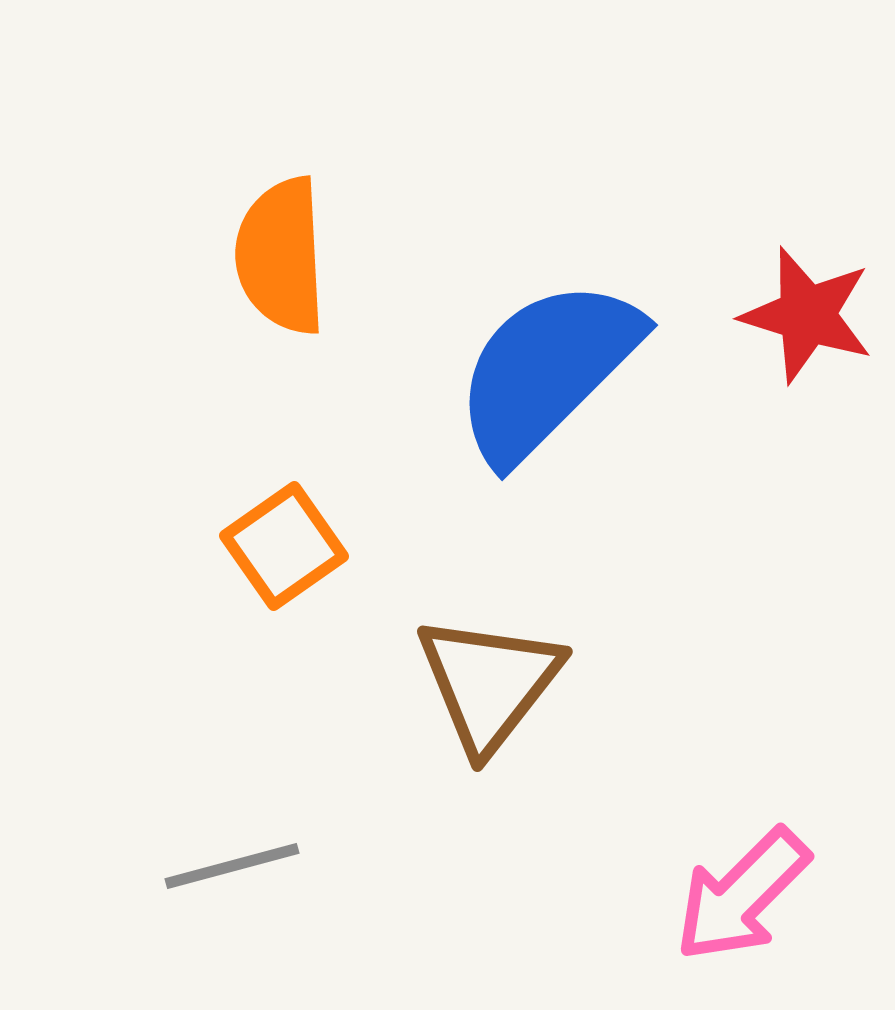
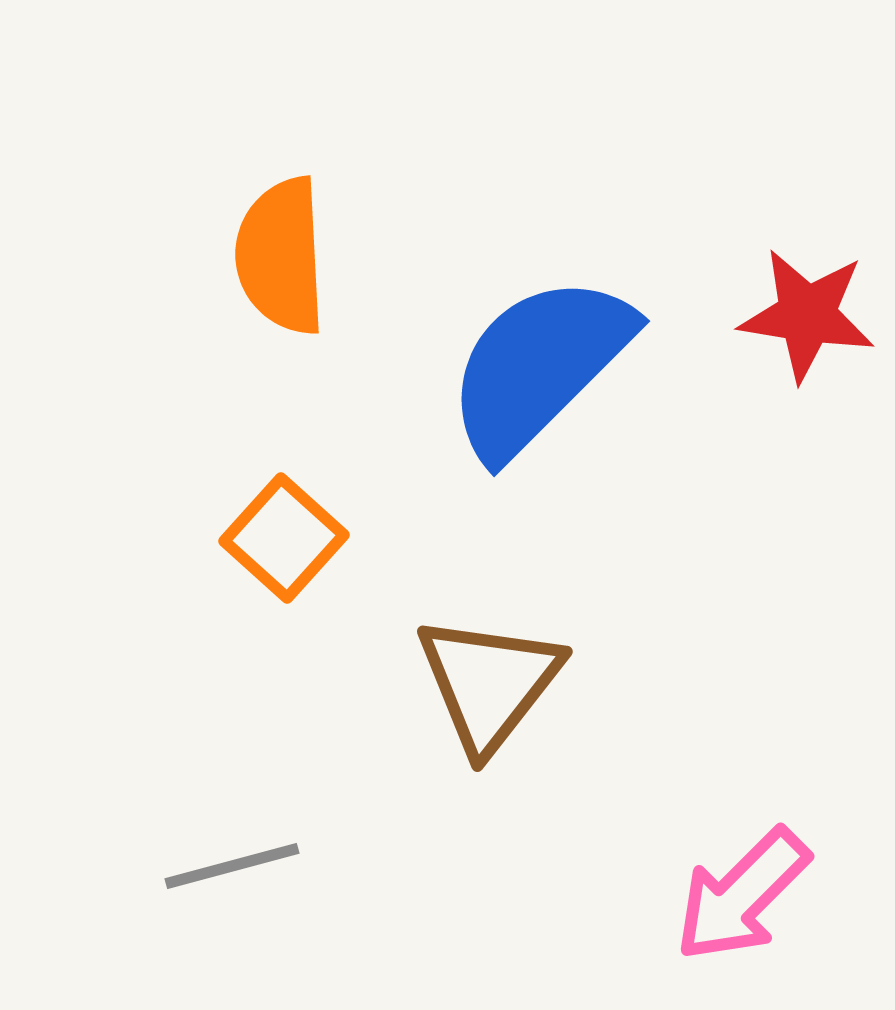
red star: rotated 8 degrees counterclockwise
blue semicircle: moved 8 px left, 4 px up
orange square: moved 8 px up; rotated 13 degrees counterclockwise
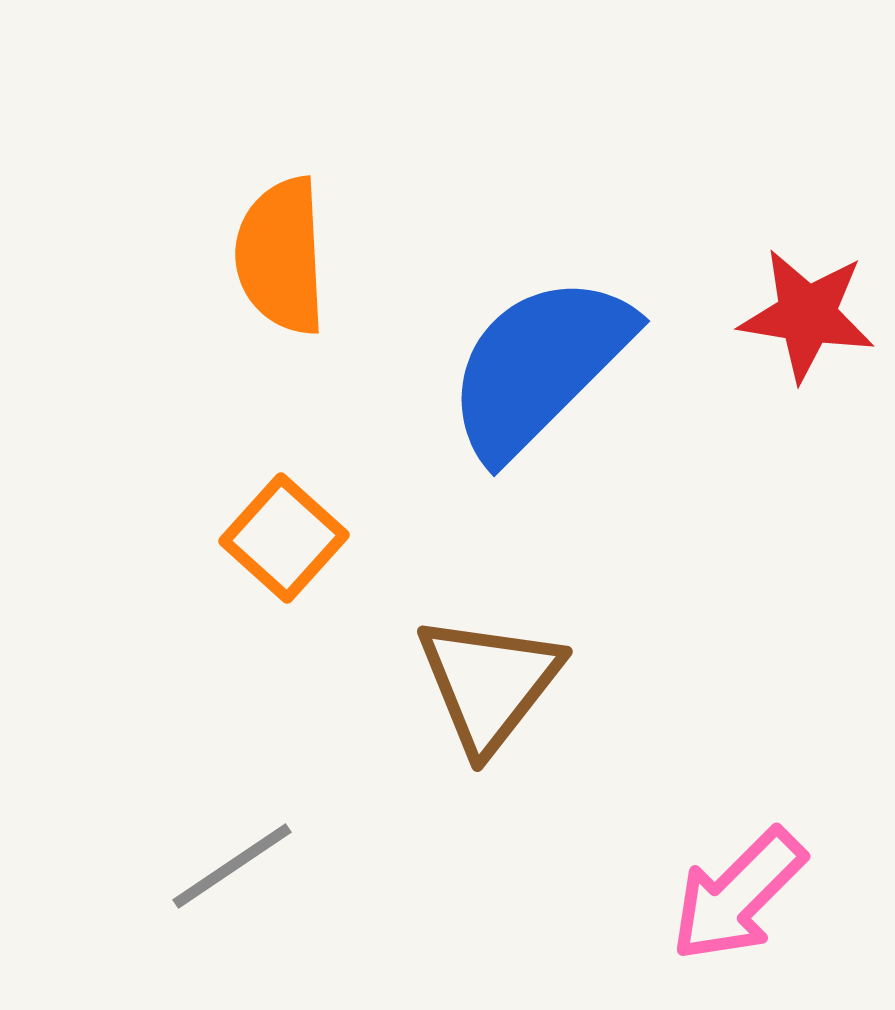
gray line: rotated 19 degrees counterclockwise
pink arrow: moved 4 px left
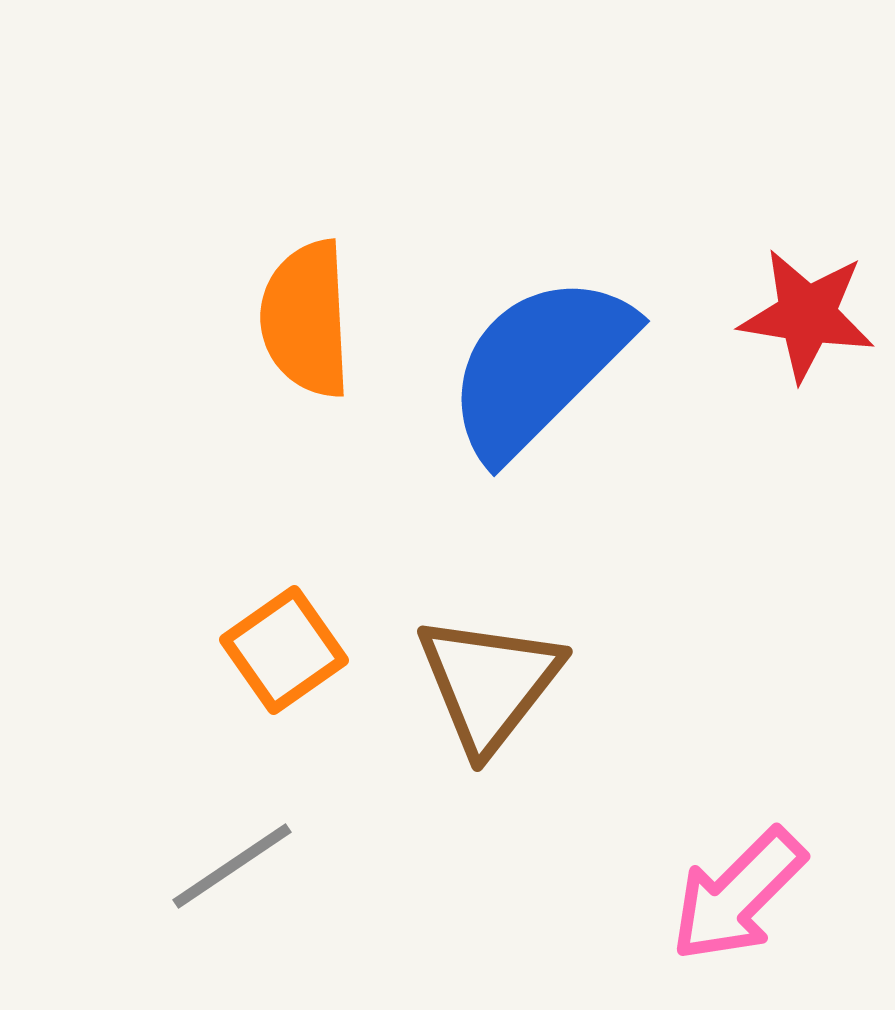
orange semicircle: moved 25 px right, 63 px down
orange square: moved 112 px down; rotated 13 degrees clockwise
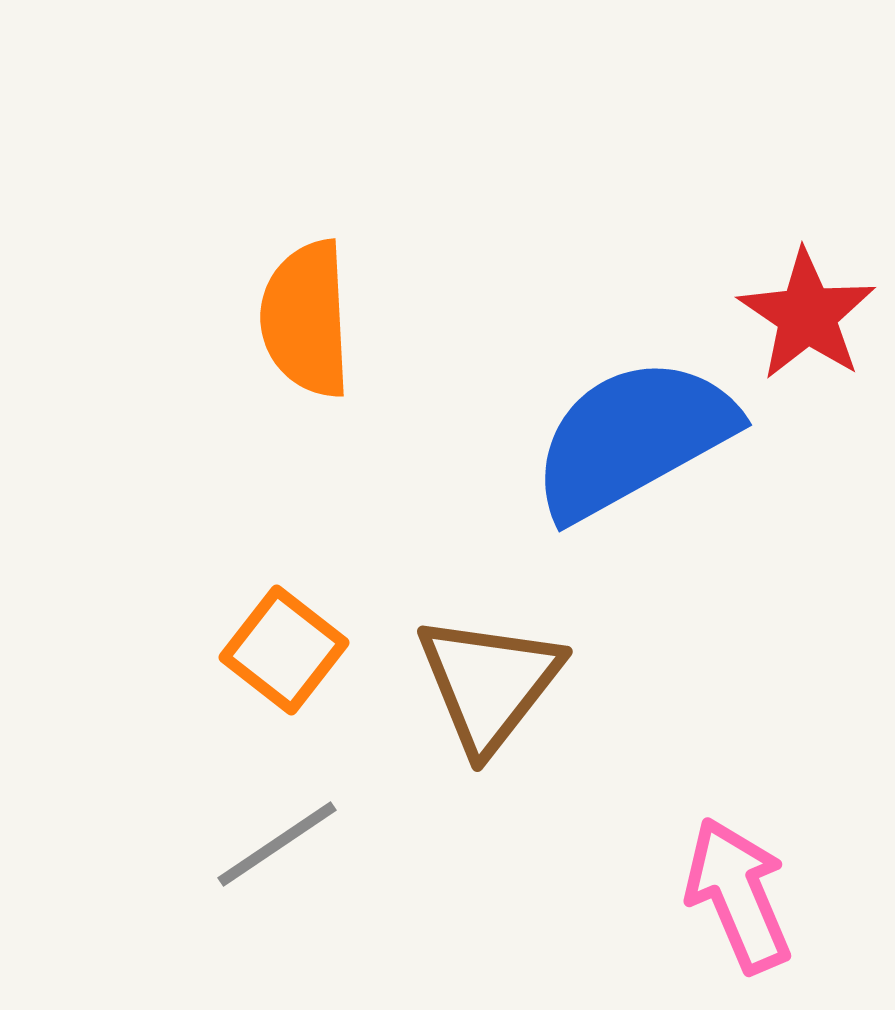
red star: rotated 25 degrees clockwise
blue semicircle: moved 94 px right, 72 px down; rotated 16 degrees clockwise
orange square: rotated 17 degrees counterclockwise
gray line: moved 45 px right, 22 px up
pink arrow: rotated 112 degrees clockwise
